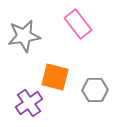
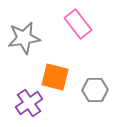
gray star: moved 2 px down
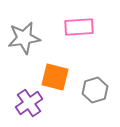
pink rectangle: moved 1 px right, 3 px down; rotated 56 degrees counterclockwise
gray hexagon: rotated 15 degrees counterclockwise
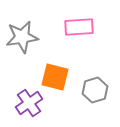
gray star: moved 2 px left, 1 px up
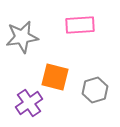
pink rectangle: moved 1 px right, 2 px up
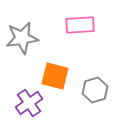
gray star: moved 1 px down
orange square: moved 1 px up
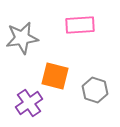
gray hexagon: rotated 25 degrees counterclockwise
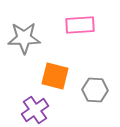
gray star: moved 2 px right; rotated 8 degrees clockwise
gray hexagon: rotated 15 degrees counterclockwise
purple cross: moved 6 px right, 7 px down
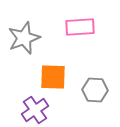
pink rectangle: moved 2 px down
gray star: rotated 20 degrees counterclockwise
orange square: moved 2 px left, 1 px down; rotated 12 degrees counterclockwise
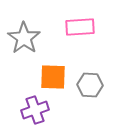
gray star: rotated 16 degrees counterclockwise
gray hexagon: moved 5 px left, 5 px up
purple cross: rotated 16 degrees clockwise
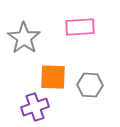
purple cross: moved 3 px up
